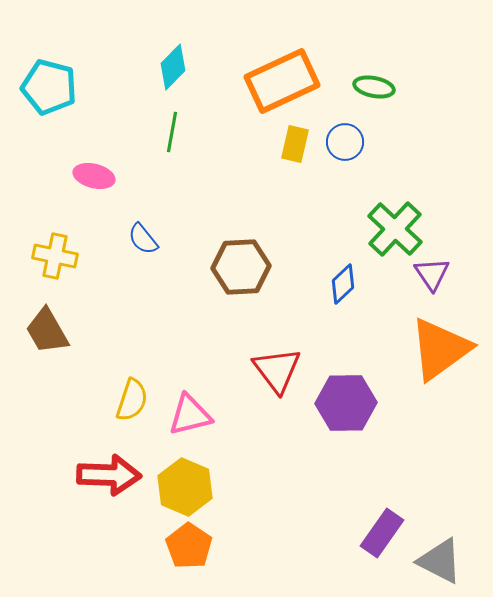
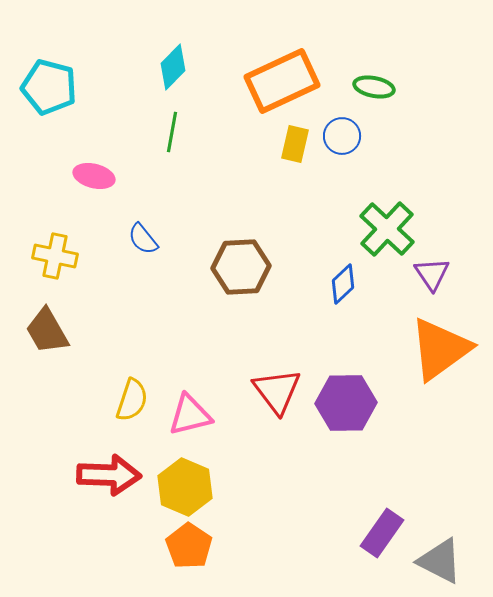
blue circle: moved 3 px left, 6 px up
green cross: moved 8 px left
red triangle: moved 21 px down
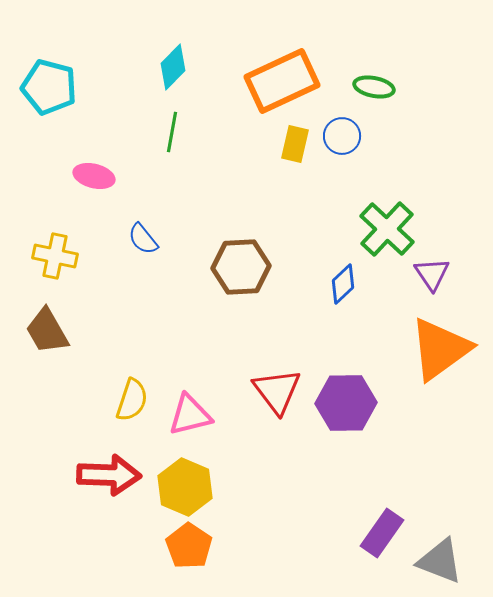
gray triangle: rotated 6 degrees counterclockwise
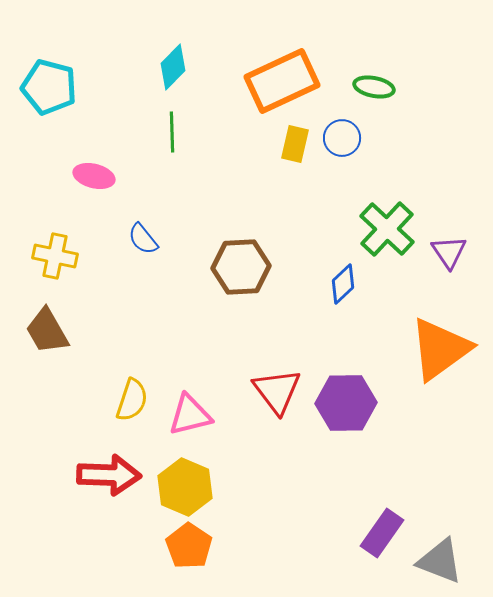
green line: rotated 12 degrees counterclockwise
blue circle: moved 2 px down
purple triangle: moved 17 px right, 22 px up
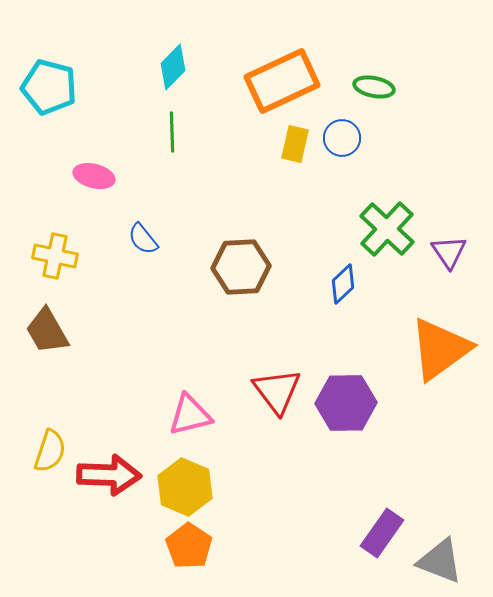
yellow semicircle: moved 82 px left, 51 px down
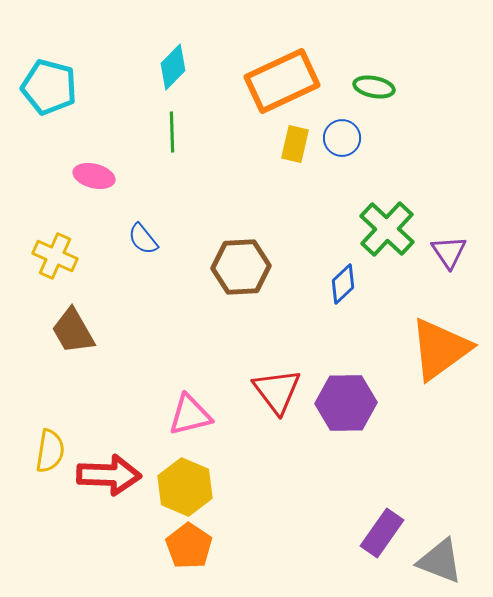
yellow cross: rotated 12 degrees clockwise
brown trapezoid: moved 26 px right
yellow semicircle: rotated 9 degrees counterclockwise
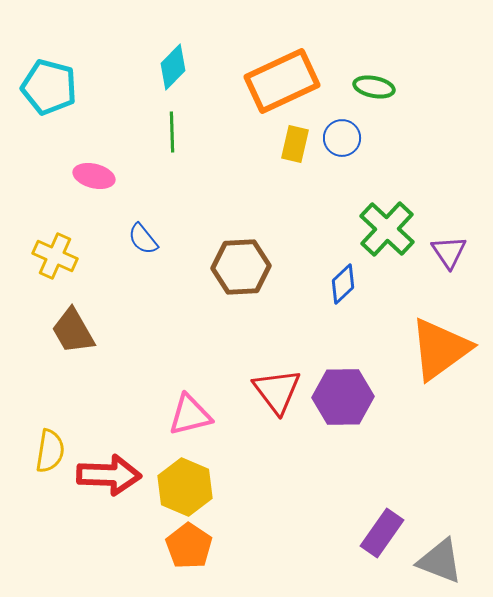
purple hexagon: moved 3 px left, 6 px up
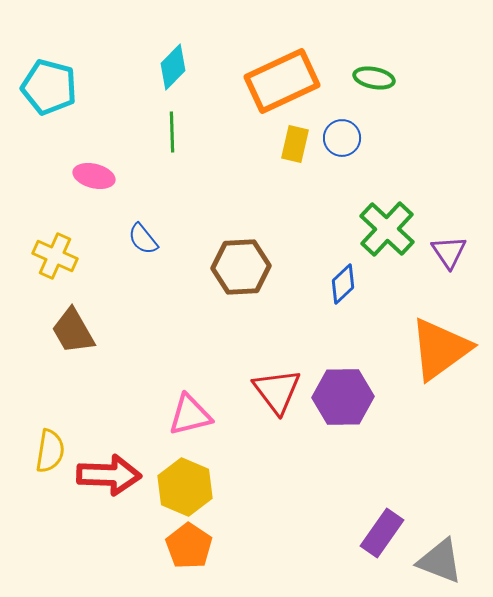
green ellipse: moved 9 px up
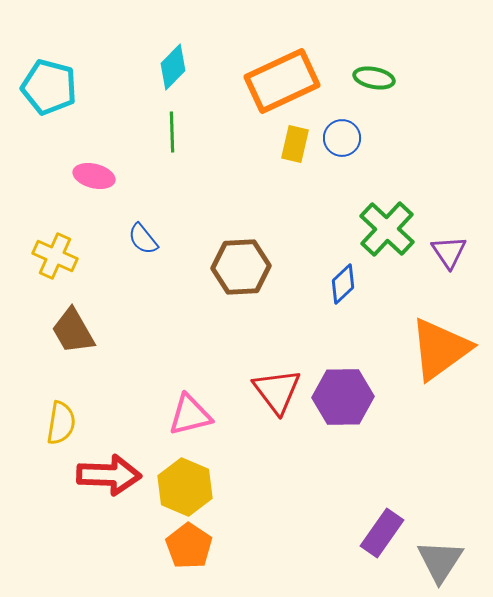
yellow semicircle: moved 11 px right, 28 px up
gray triangle: rotated 42 degrees clockwise
